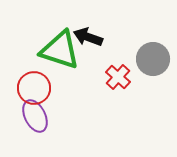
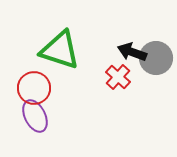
black arrow: moved 44 px right, 15 px down
gray circle: moved 3 px right, 1 px up
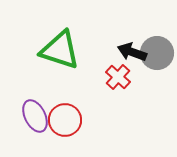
gray circle: moved 1 px right, 5 px up
red circle: moved 31 px right, 32 px down
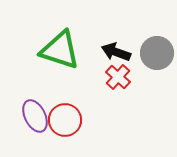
black arrow: moved 16 px left
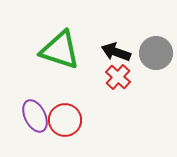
gray circle: moved 1 px left
